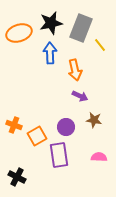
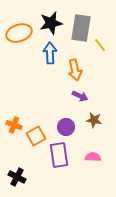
gray rectangle: rotated 12 degrees counterclockwise
orange square: moved 1 px left
pink semicircle: moved 6 px left
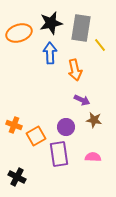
purple arrow: moved 2 px right, 4 px down
purple rectangle: moved 1 px up
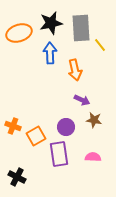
gray rectangle: rotated 12 degrees counterclockwise
orange cross: moved 1 px left, 1 px down
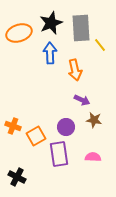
black star: rotated 10 degrees counterclockwise
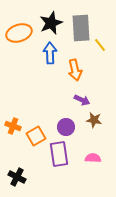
pink semicircle: moved 1 px down
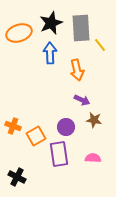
orange arrow: moved 2 px right
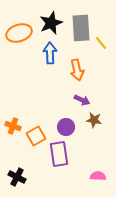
yellow line: moved 1 px right, 2 px up
pink semicircle: moved 5 px right, 18 px down
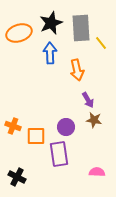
purple arrow: moved 6 px right; rotated 35 degrees clockwise
orange square: rotated 30 degrees clockwise
pink semicircle: moved 1 px left, 4 px up
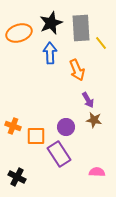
orange arrow: rotated 10 degrees counterclockwise
purple rectangle: rotated 25 degrees counterclockwise
